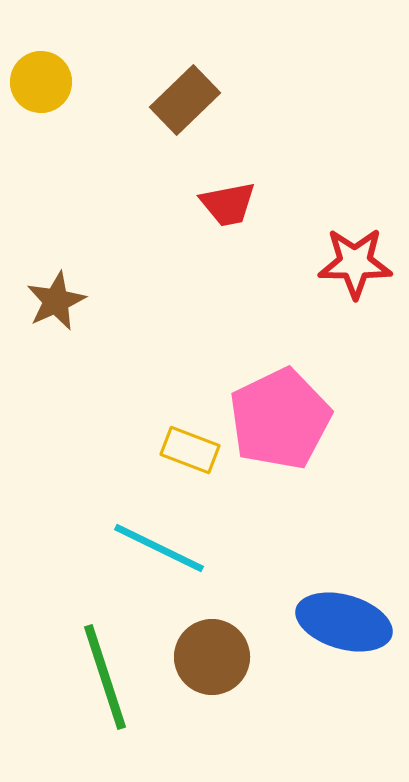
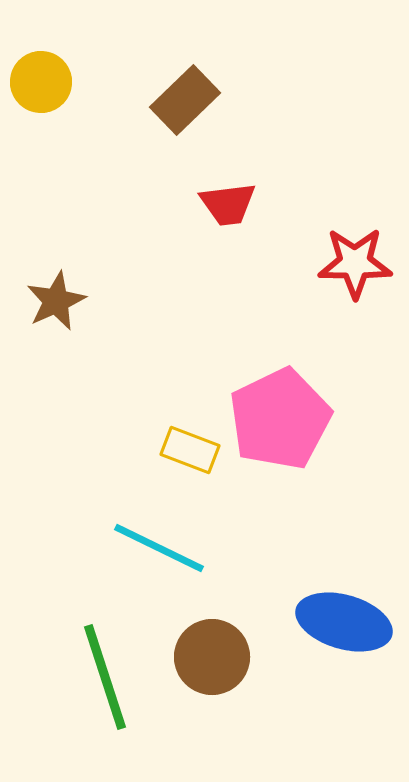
red trapezoid: rotated 4 degrees clockwise
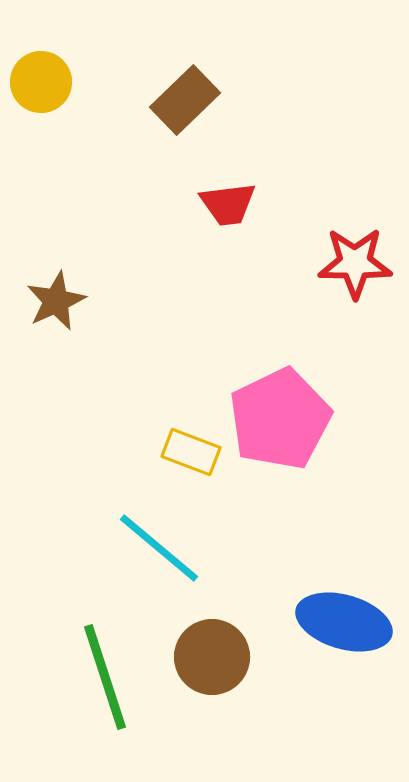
yellow rectangle: moved 1 px right, 2 px down
cyan line: rotated 14 degrees clockwise
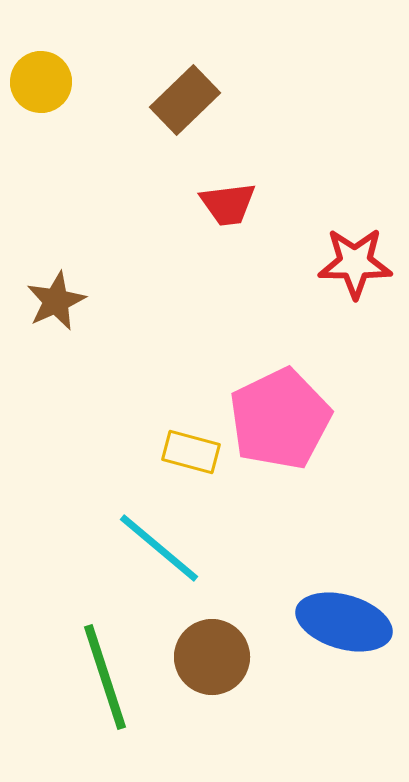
yellow rectangle: rotated 6 degrees counterclockwise
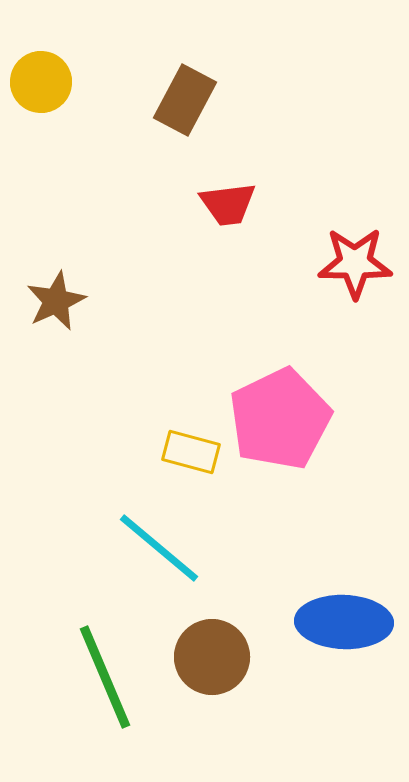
brown rectangle: rotated 18 degrees counterclockwise
blue ellipse: rotated 14 degrees counterclockwise
green line: rotated 5 degrees counterclockwise
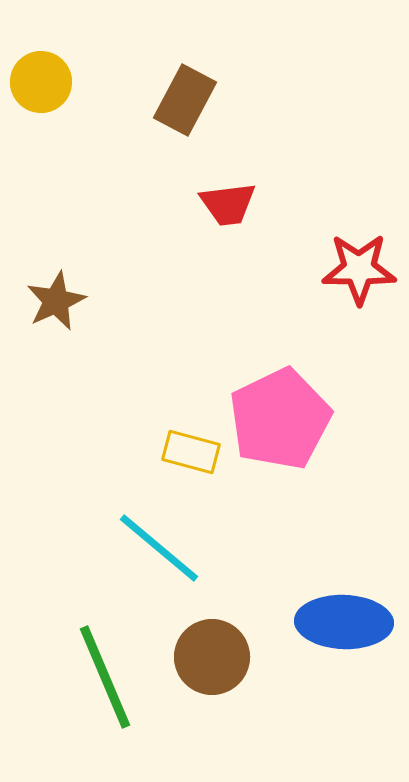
red star: moved 4 px right, 6 px down
